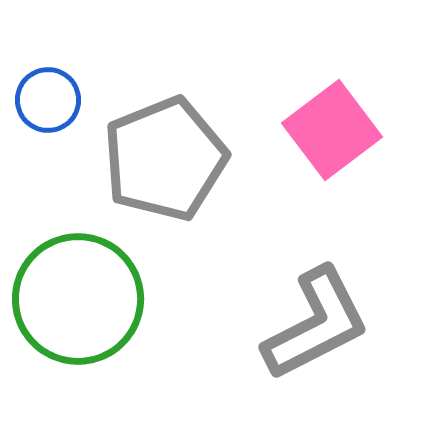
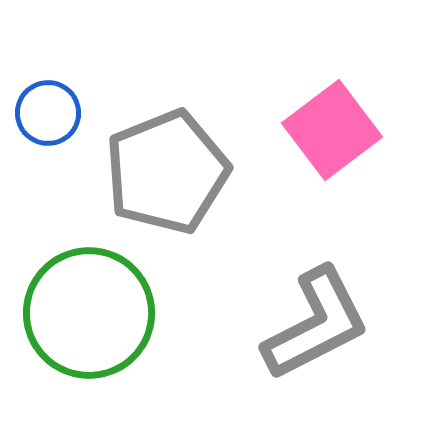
blue circle: moved 13 px down
gray pentagon: moved 2 px right, 13 px down
green circle: moved 11 px right, 14 px down
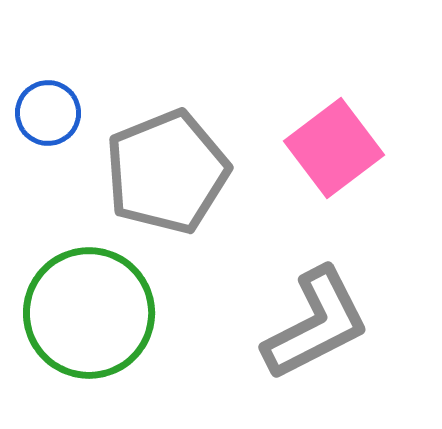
pink square: moved 2 px right, 18 px down
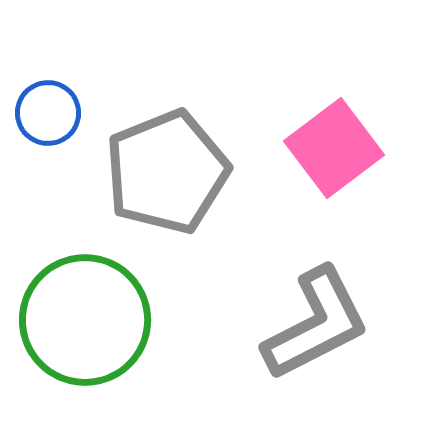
green circle: moved 4 px left, 7 px down
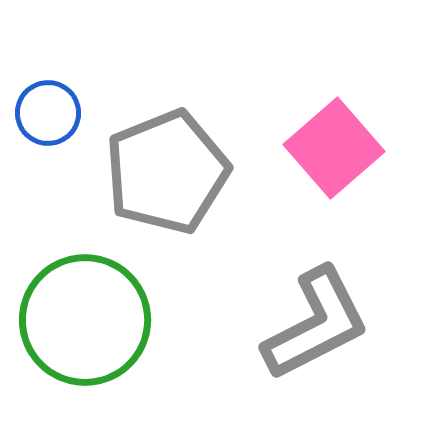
pink square: rotated 4 degrees counterclockwise
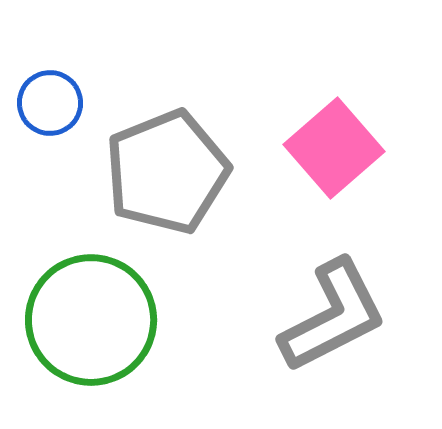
blue circle: moved 2 px right, 10 px up
green circle: moved 6 px right
gray L-shape: moved 17 px right, 8 px up
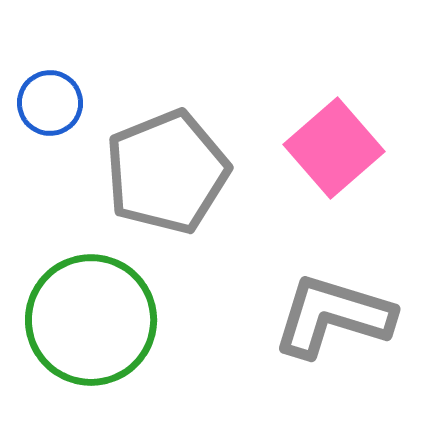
gray L-shape: rotated 136 degrees counterclockwise
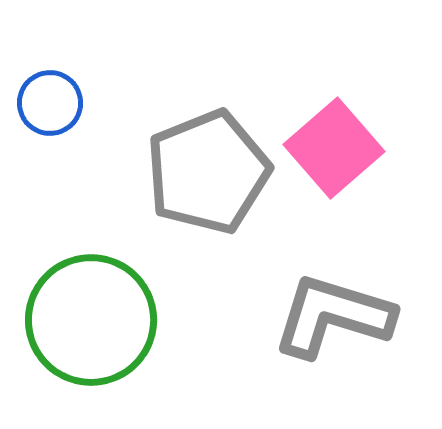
gray pentagon: moved 41 px right
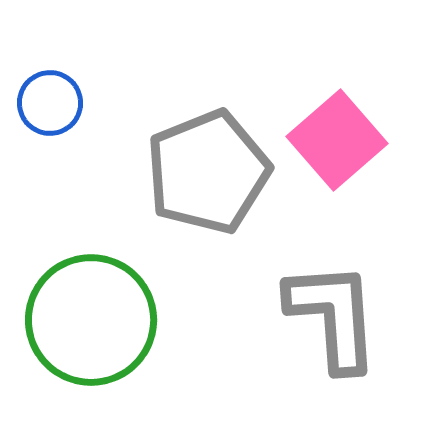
pink square: moved 3 px right, 8 px up
gray L-shape: rotated 69 degrees clockwise
